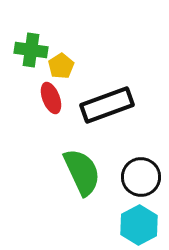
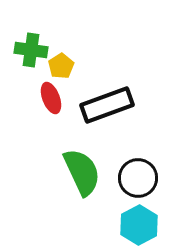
black circle: moved 3 px left, 1 px down
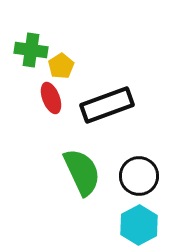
black circle: moved 1 px right, 2 px up
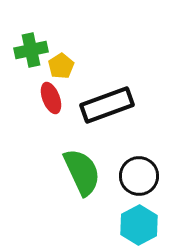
green cross: rotated 20 degrees counterclockwise
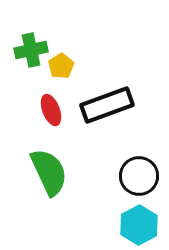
red ellipse: moved 12 px down
green semicircle: moved 33 px left
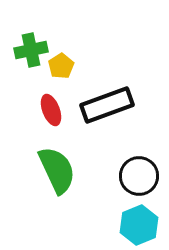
green semicircle: moved 8 px right, 2 px up
cyan hexagon: rotated 6 degrees clockwise
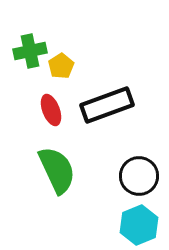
green cross: moved 1 px left, 1 px down
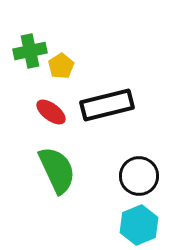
black rectangle: rotated 6 degrees clockwise
red ellipse: moved 2 px down; rotated 32 degrees counterclockwise
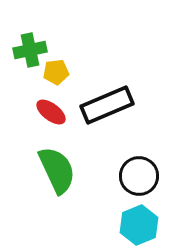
green cross: moved 1 px up
yellow pentagon: moved 5 px left, 6 px down; rotated 25 degrees clockwise
black rectangle: rotated 9 degrees counterclockwise
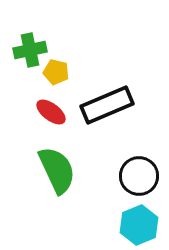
yellow pentagon: rotated 20 degrees clockwise
